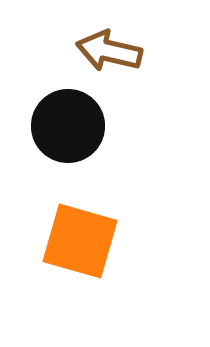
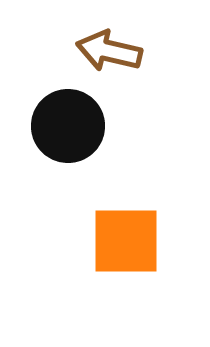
orange square: moved 46 px right; rotated 16 degrees counterclockwise
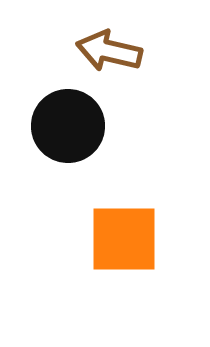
orange square: moved 2 px left, 2 px up
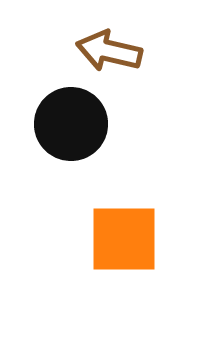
black circle: moved 3 px right, 2 px up
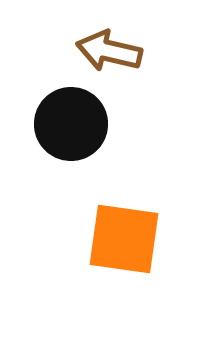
orange square: rotated 8 degrees clockwise
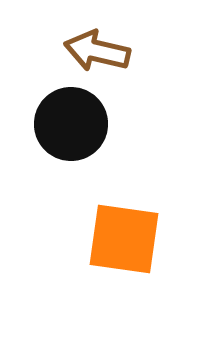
brown arrow: moved 12 px left
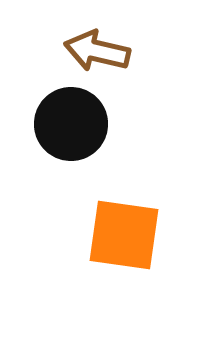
orange square: moved 4 px up
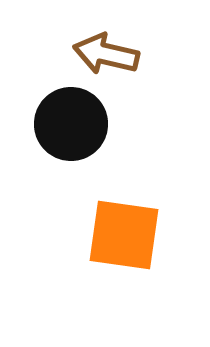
brown arrow: moved 9 px right, 3 px down
